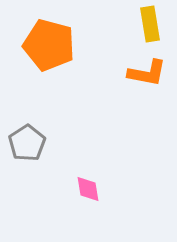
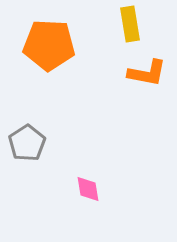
yellow rectangle: moved 20 px left
orange pentagon: rotated 12 degrees counterclockwise
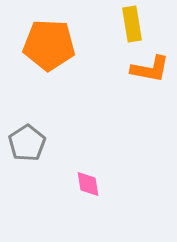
yellow rectangle: moved 2 px right
orange L-shape: moved 3 px right, 4 px up
pink diamond: moved 5 px up
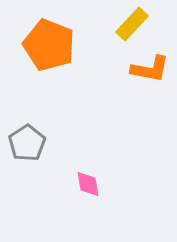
yellow rectangle: rotated 52 degrees clockwise
orange pentagon: rotated 18 degrees clockwise
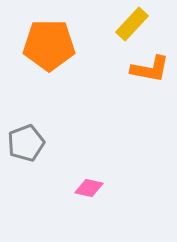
orange pentagon: rotated 21 degrees counterclockwise
gray pentagon: moved 1 px left; rotated 12 degrees clockwise
pink diamond: moved 1 px right, 4 px down; rotated 68 degrees counterclockwise
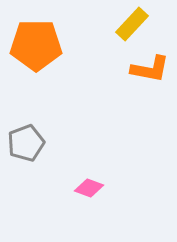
orange pentagon: moved 13 px left
pink diamond: rotated 8 degrees clockwise
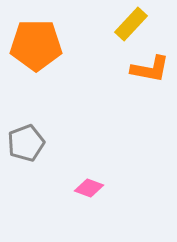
yellow rectangle: moved 1 px left
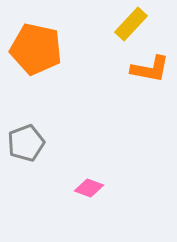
orange pentagon: moved 4 px down; rotated 12 degrees clockwise
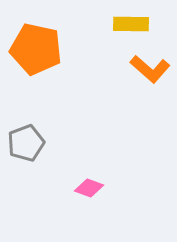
yellow rectangle: rotated 48 degrees clockwise
orange L-shape: rotated 30 degrees clockwise
